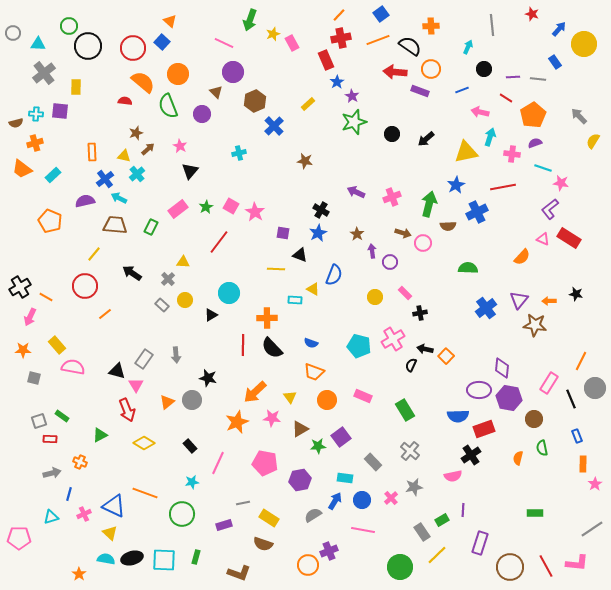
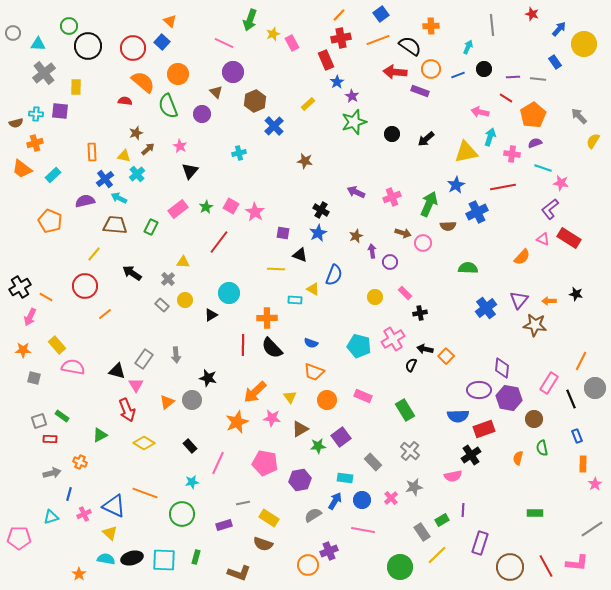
blue line at (462, 90): moved 4 px left, 15 px up
green arrow at (429, 204): rotated 10 degrees clockwise
brown star at (357, 234): moved 1 px left, 2 px down; rotated 16 degrees clockwise
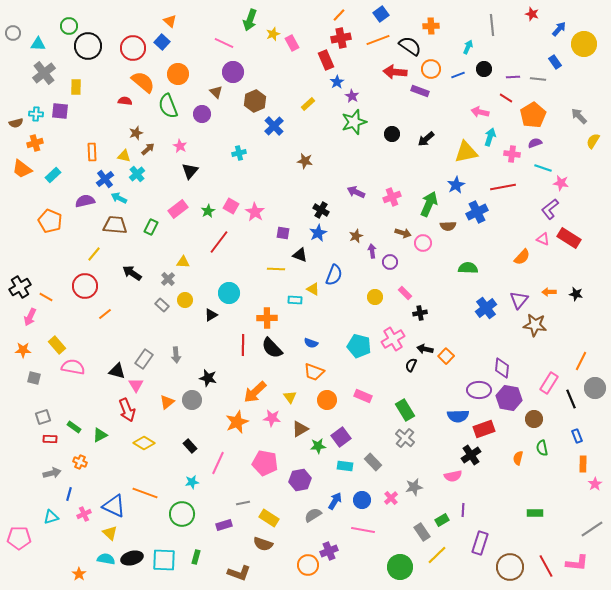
green star at (206, 207): moved 2 px right, 4 px down
orange arrow at (549, 301): moved 9 px up
green rectangle at (62, 416): moved 12 px right, 11 px down
gray square at (39, 421): moved 4 px right, 4 px up
gray cross at (410, 451): moved 5 px left, 13 px up
cyan rectangle at (345, 478): moved 12 px up
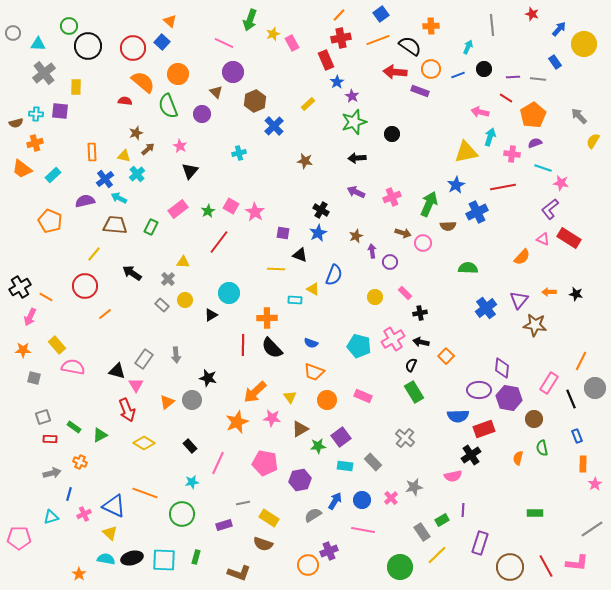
black arrow at (426, 139): moved 69 px left, 19 px down; rotated 36 degrees clockwise
black arrow at (425, 349): moved 4 px left, 7 px up
green rectangle at (405, 410): moved 9 px right, 18 px up
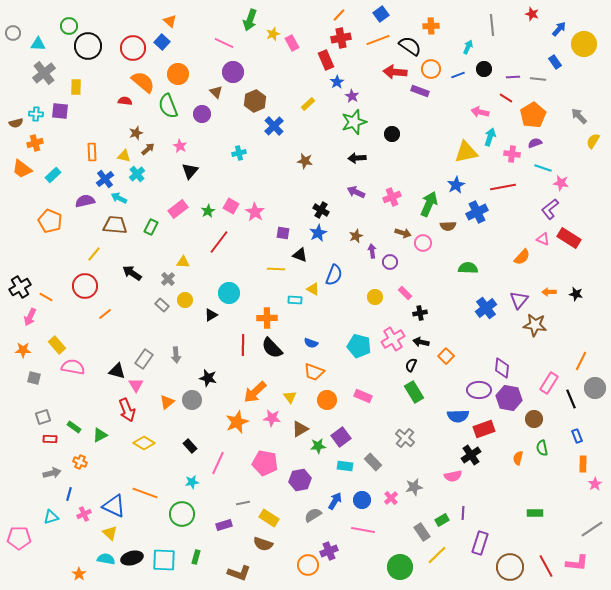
purple line at (463, 510): moved 3 px down
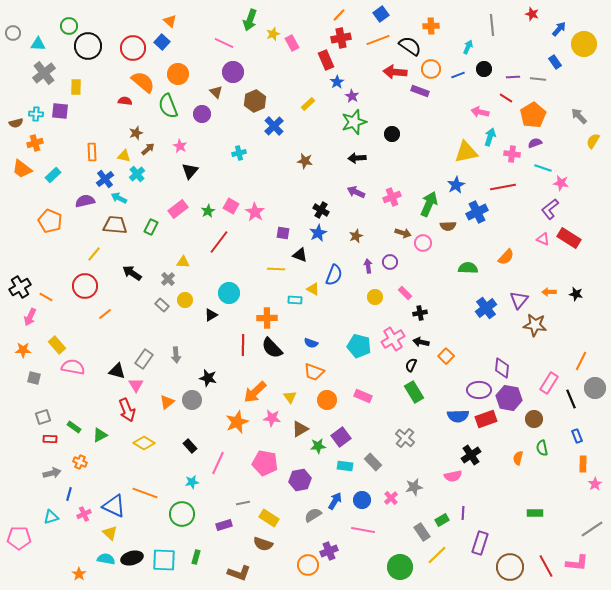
purple arrow at (372, 251): moved 4 px left, 15 px down
orange semicircle at (522, 257): moved 16 px left
red rectangle at (484, 429): moved 2 px right, 10 px up
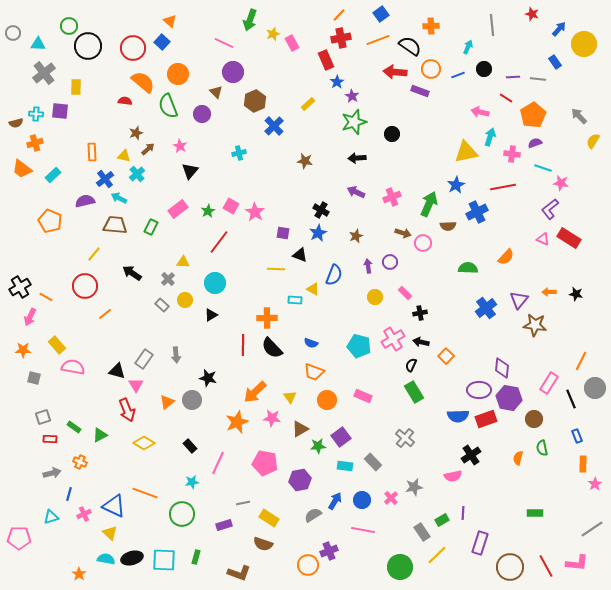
cyan circle at (229, 293): moved 14 px left, 10 px up
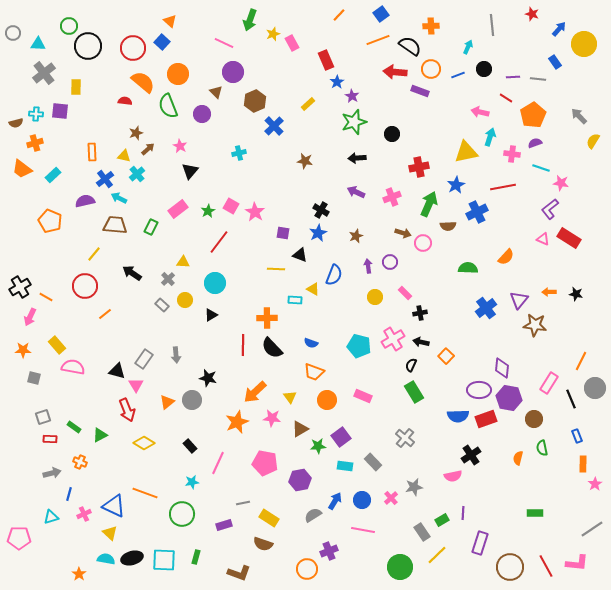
red cross at (341, 38): moved 78 px right, 129 px down
cyan line at (543, 168): moved 2 px left
orange circle at (308, 565): moved 1 px left, 4 px down
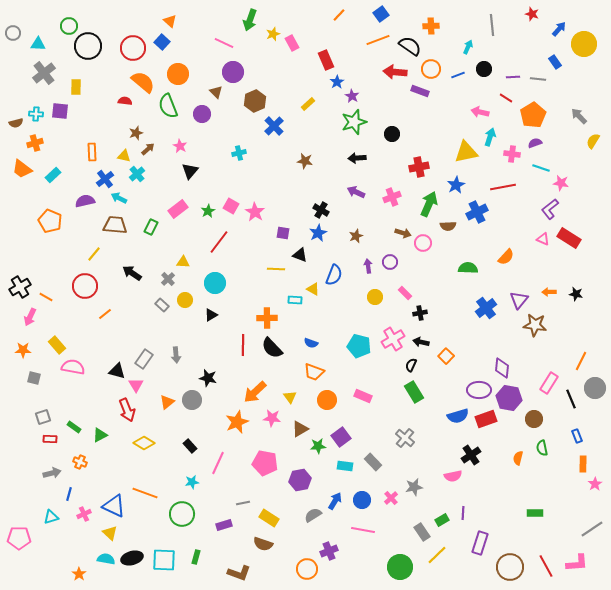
blue semicircle at (458, 416): rotated 15 degrees counterclockwise
pink L-shape at (577, 563): rotated 10 degrees counterclockwise
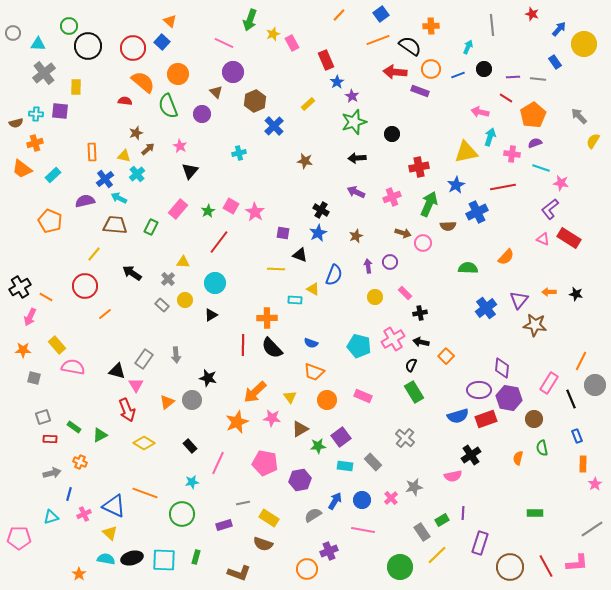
pink rectangle at (178, 209): rotated 12 degrees counterclockwise
gray circle at (595, 388): moved 3 px up
